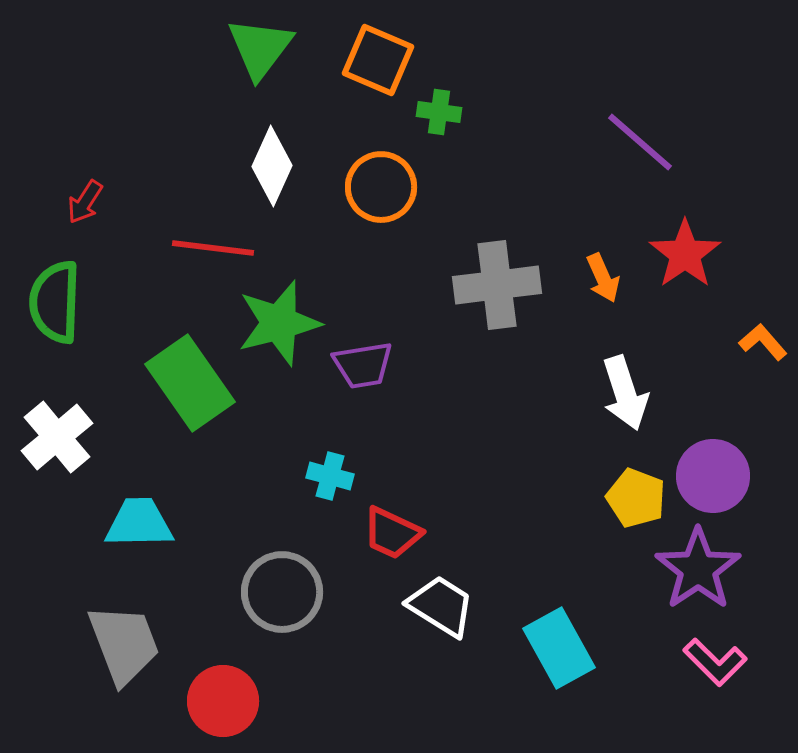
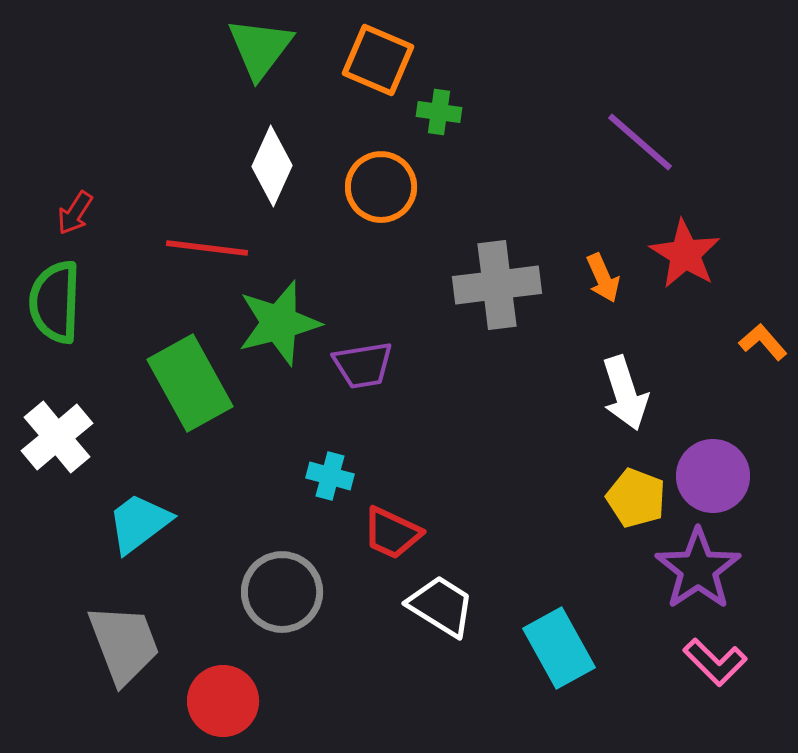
red arrow: moved 10 px left, 11 px down
red line: moved 6 px left
red star: rotated 6 degrees counterclockwise
green rectangle: rotated 6 degrees clockwise
cyan trapezoid: rotated 36 degrees counterclockwise
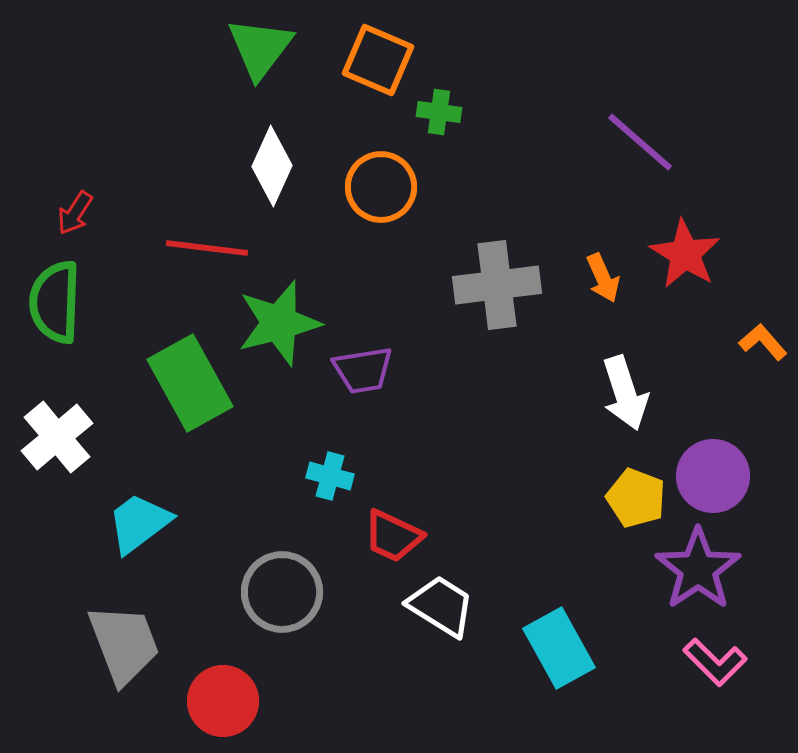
purple trapezoid: moved 5 px down
red trapezoid: moved 1 px right, 3 px down
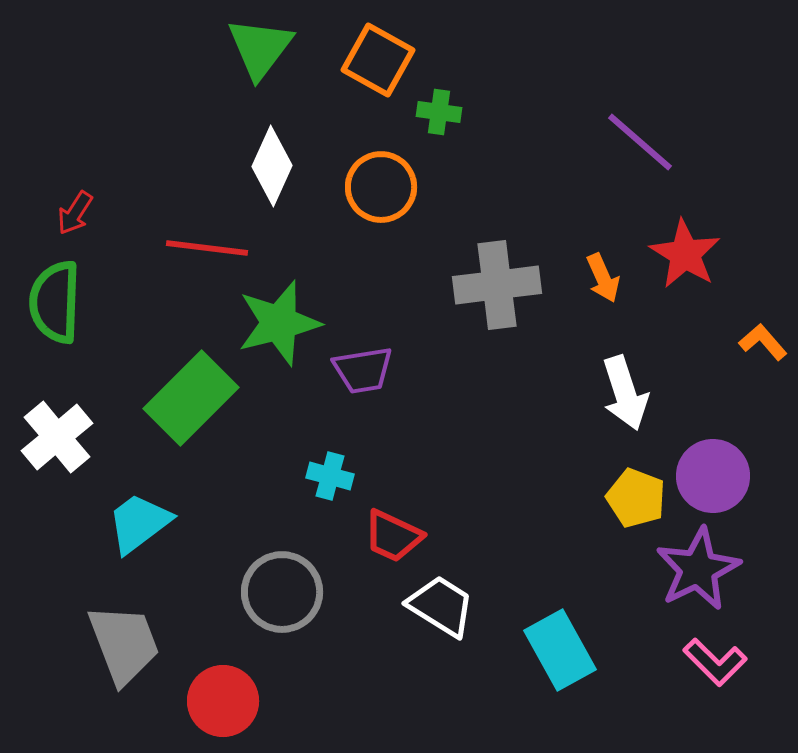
orange square: rotated 6 degrees clockwise
green rectangle: moved 1 px right, 15 px down; rotated 74 degrees clockwise
purple star: rotated 8 degrees clockwise
cyan rectangle: moved 1 px right, 2 px down
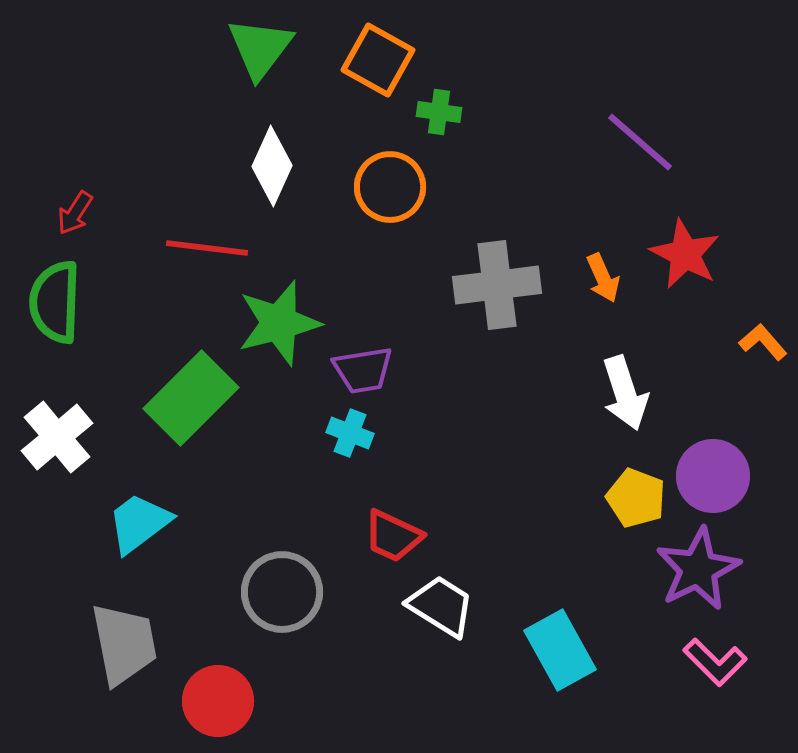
orange circle: moved 9 px right
red star: rotated 4 degrees counterclockwise
cyan cross: moved 20 px right, 43 px up; rotated 6 degrees clockwise
gray trapezoid: rotated 10 degrees clockwise
red circle: moved 5 px left
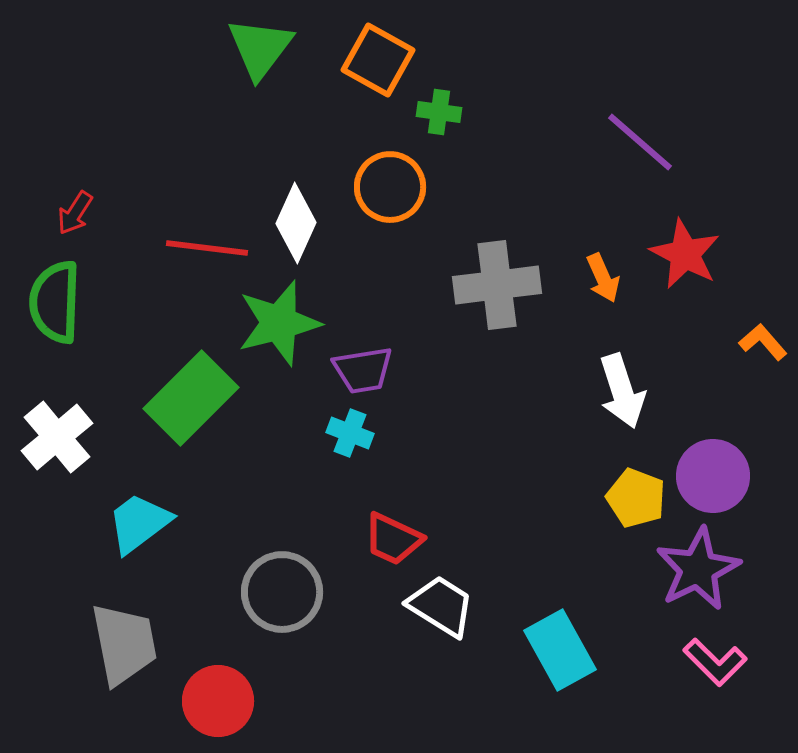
white diamond: moved 24 px right, 57 px down
white arrow: moved 3 px left, 2 px up
red trapezoid: moved 3 px down
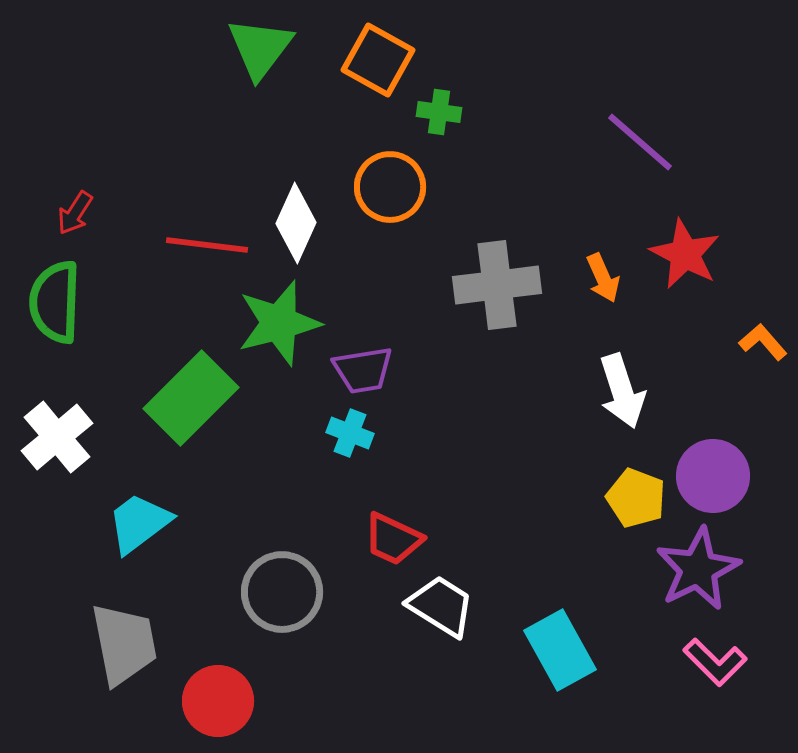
red line: moved 3 px up
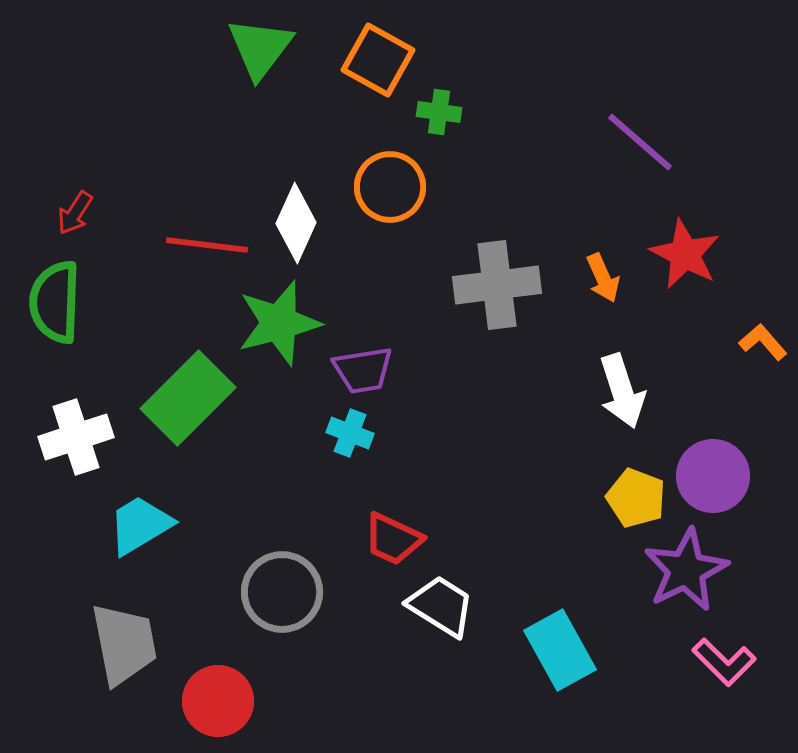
green rectangle: moved 3 px left
white cross: moved 19 px right; rotated 22 degrees clockwise
cyan trapezoid: moved 1 px right, 2 px down; rotated 6 degrees clockwise
purple star: moved 12 px left, 1 px down
pink L-shape: moved 9 px right
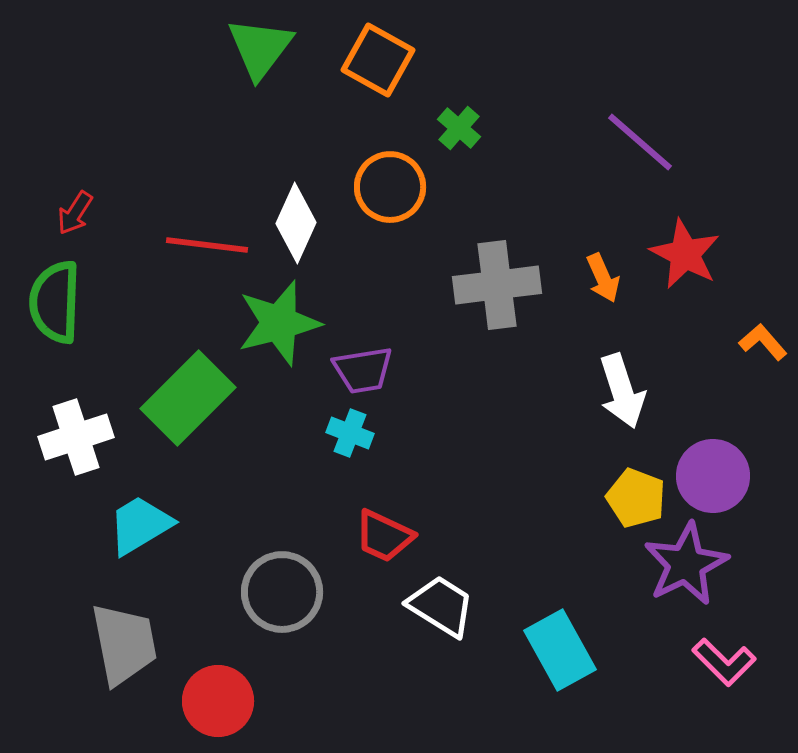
green cross: moved 20 px right, 16 px down; rotated 33 degrees clockwise
red trapezoid: moved 9 px left, 3 px up
purple star: moved 6 px up
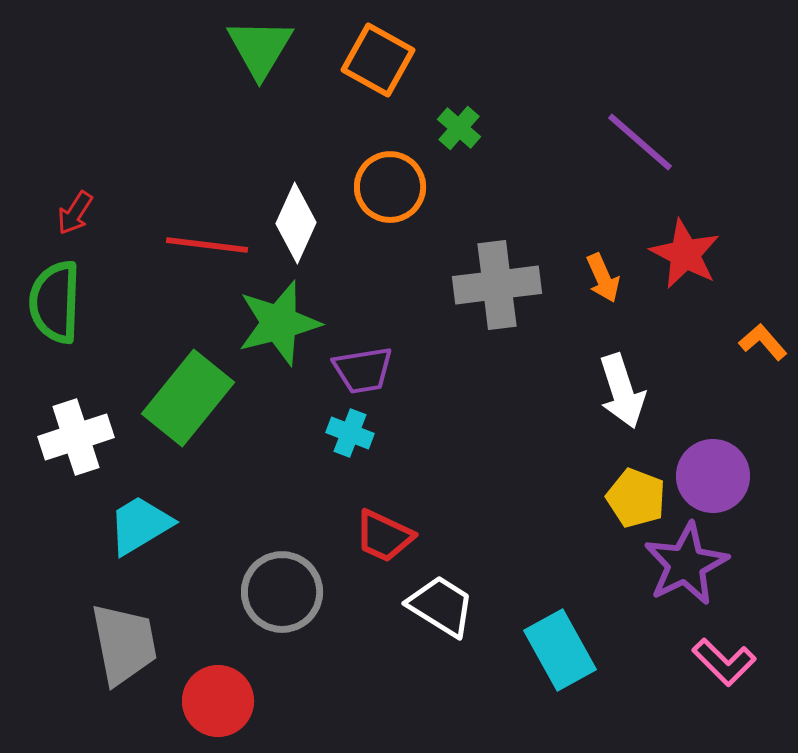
green triangle: rotated 6 degrees counterclockwise
green rectangle: rotated 6 degrees counterclockwise
